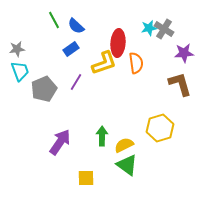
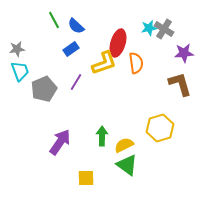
red ellipse: rotated 12 degrees clockwise
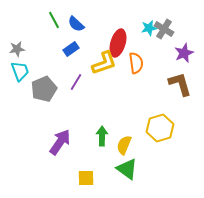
blue semicircle: moved 2 px up
purple star: rotated 18 degrees counterclockwise
yellow semicircle: rotated 42 degrees counterclockwise
green triangle: moved 4 px down
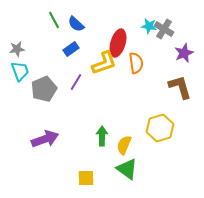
cyan star: moved 2 px up; rotated 21 degrees clockwise
brown L-shape: moved 3 px down
purple arrow: moved 15 px left, 3 px up; rotated 36 degrees clockwise
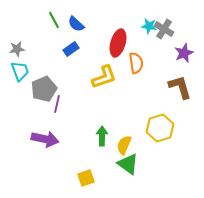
yellow L-shape: moved 14 px down
purple line: moved 19 px left, 22 px down; rotated 18 degrees counterclockwise
purple arrow: rotated 32 degrees clockwise
green triangle: moved 1 px right, 5 px up
yellow square: rotated 18 degrees counterclockwise
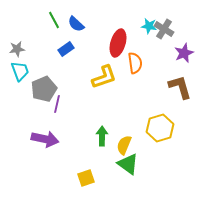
blue rectangle: moved 5 px left
orange semicircle: moved 1 px left
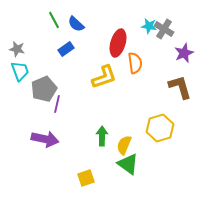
gray star: rotated 21 degrees clockwise
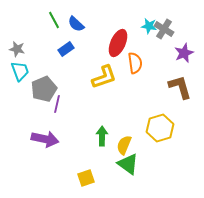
red ellipse: rotated 8 degrees clockwise
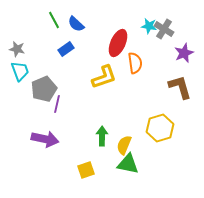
green triangle: rotated 25 degrees counterclockwise
yellow square: moved 8 px up
